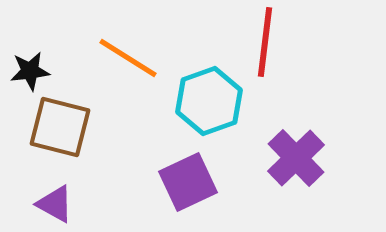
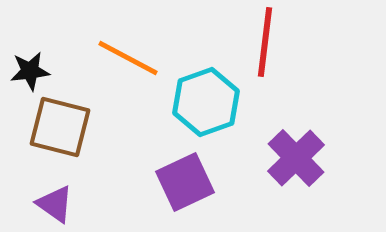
orange line: rotated 4 degrees counterclockwise
cyan hexagon: moved 3 px left, 1 px down
purple square: moved 3 px left
purple triangle: rotated 6 degrees clockwise
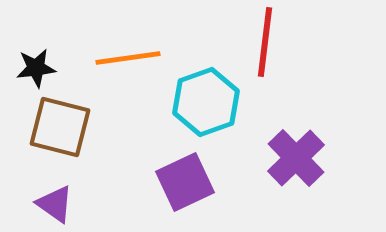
orange line: rotated 36 degrees counterclockwise
black star: moved 6 px right, 3 px up
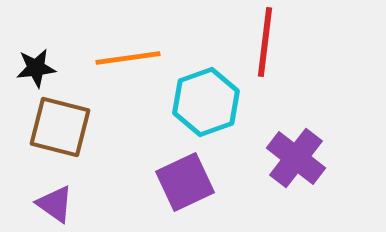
purple cross: rotated 8 degrees counterclockwise
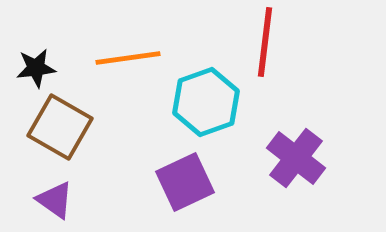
brown square: rotated 16 degrees clockwise
purple triangle: moved 4 px up
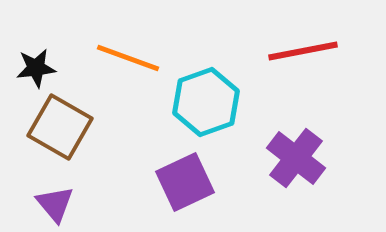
red line: moved 38 px right, 9 px down; rotated 72 degrees clockwise
orange line: rotated 28 degrees clockwise
purple triangle: moved 4 px down; rotated 15 degrees clockwise
